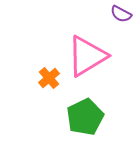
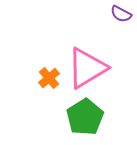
pink triangle: moved 12 px down
green pentagon: rotated 6 degrees counterclockwise
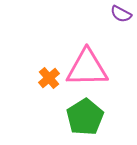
pink triangle: rotated 30 degrees clockwise
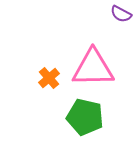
pink triangle: moved 6 px right
green pentagon: rotated 27 degrees counterclockwise
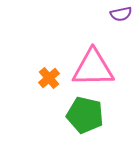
purple semicircle: rotated 40 degrees counterclockwise
green pentagon: moved 2 px up
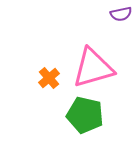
pink triangle: rotated 15 degrees counterclockwise
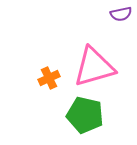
pink triangle: moved 1 px right, 1 px up
orange cross: rotated 15 degrees clockwise
